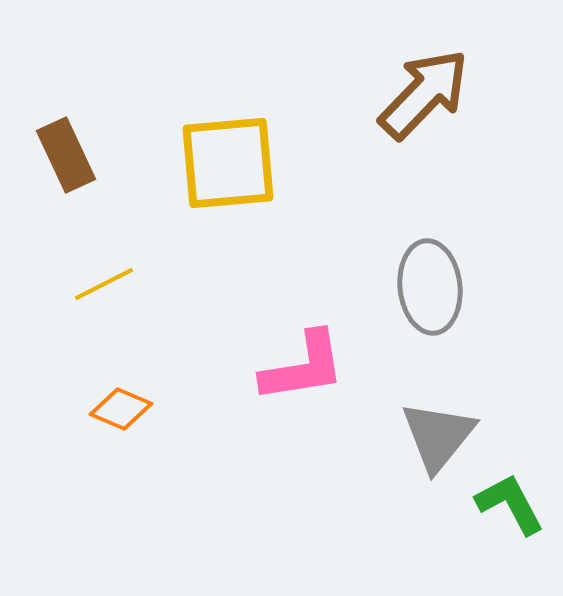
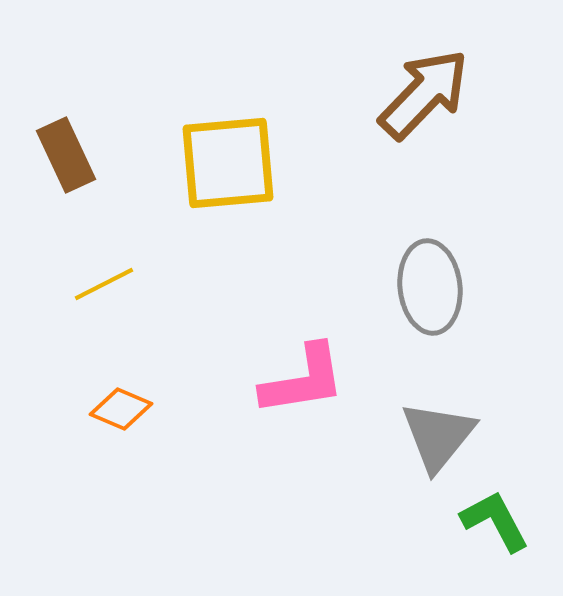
pink L-shape: moved 13 px down
green L-shape: moved 15 px left, 17 px down
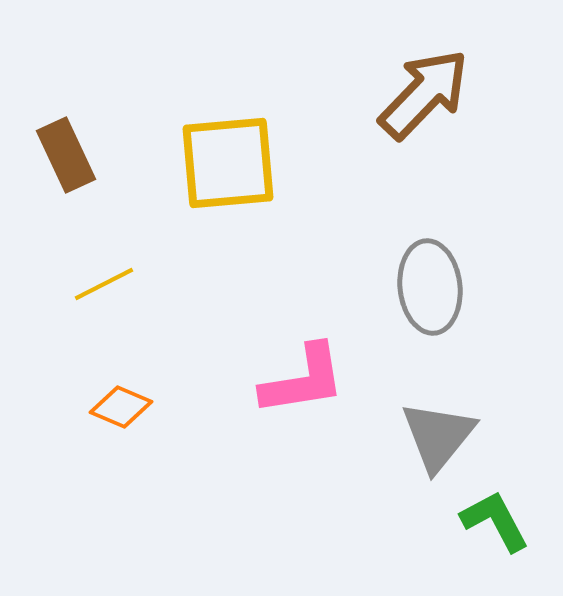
orange diamond: moved 2 px up
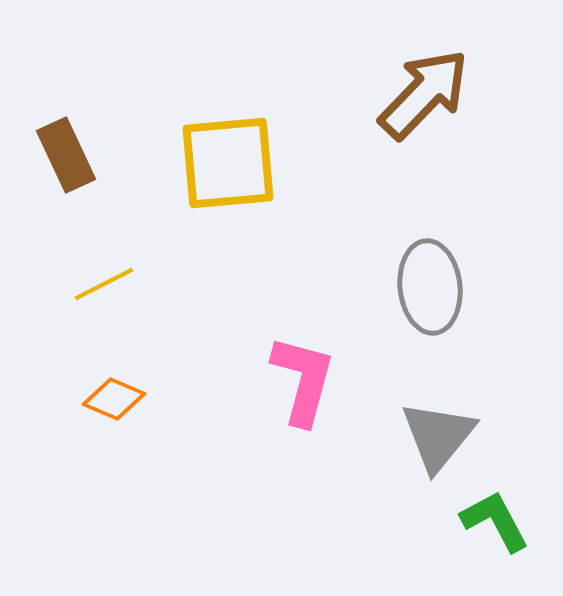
pink L-shape: rotated 66 degrees counterclockwise
orange diamond: moved 7 px left, 8 px up
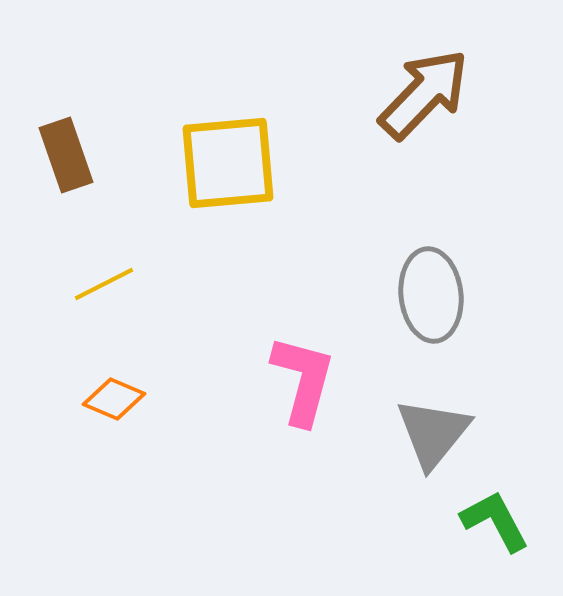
brown rectangle: rotated 6 degrees clockwise
gray ellipse: moved 1 px right, 8 px down
gray triangle: moved 5 px left, 3 px up
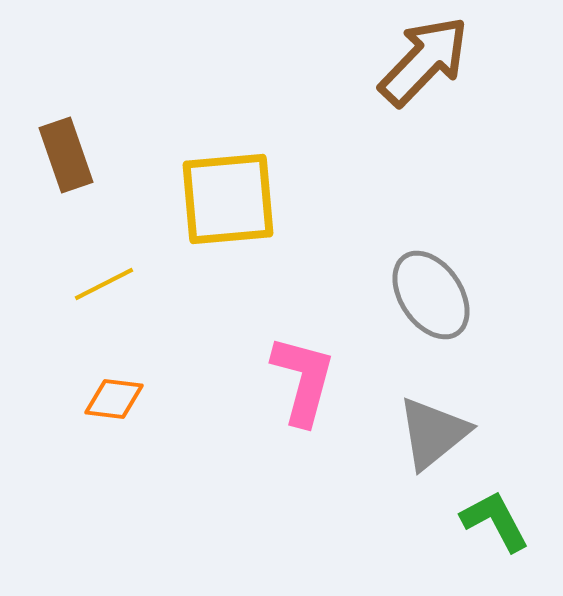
brown arrow: moved 33 px up
yellow square: moved 36 px down
gray ellipse: rotated 28 degrees counterclockwise
orange diamond: rotated 16 degrees counterclockwise
gray triangle: rotated 12 degrees clockwise
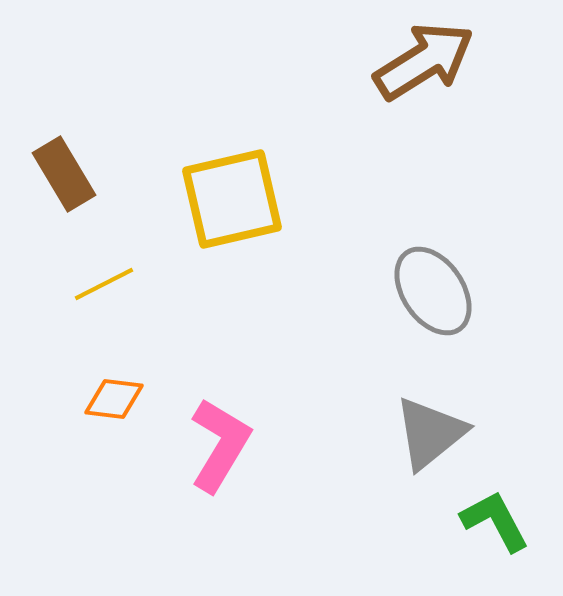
brown arrow: rotated 14 degrees clockwise
brown rectangle: moved 2 px left, 19 px down; rotated 12 degrees counterclockwise
yellow square: moved 4 px right; rotated 8 degrees counterclockwise
gray ellipse: moved 2 px right, 4 px up
pink L-shape: moved 83 px left, 65 px down; rotated 16 degrees clockwise
gray triangle: moved 3 px left
